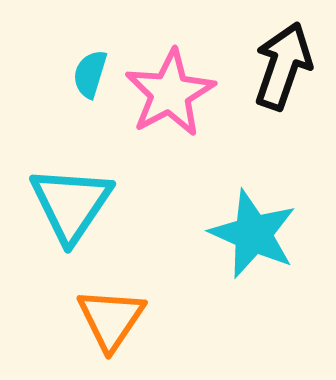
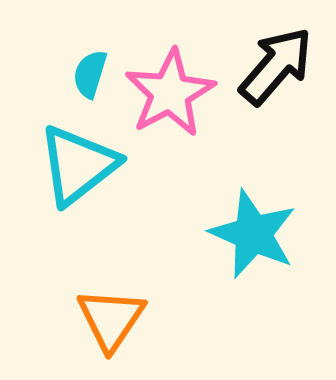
black arrow: moved 7 px left; rotated 22 degrees clockwise
cyan triangle: moved 7 px right, 39 px up; rotated 18 degrees clockwise
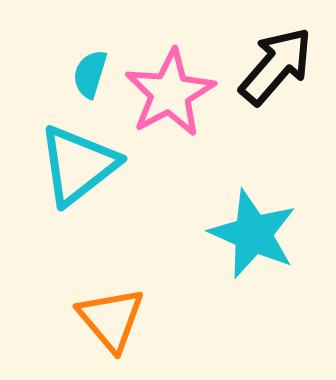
orange triangle: rotated 14 degrees counterclockwise
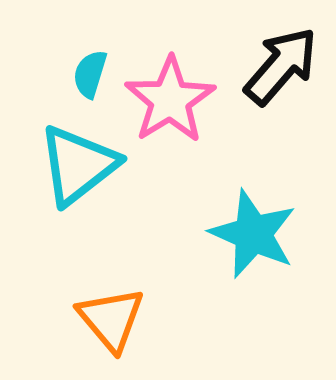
black arrow: moved 5 px right
pink star: moved 7 px down; rotated 4 degrees counterclockwise
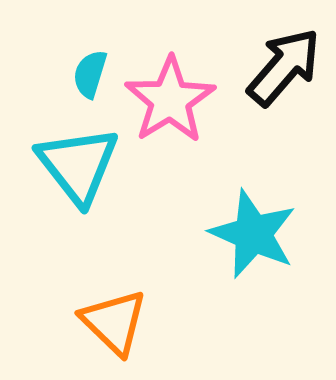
black arrow: moved 3 px right, 1 px down
cyan triangle: rotated 30 degrees counterclockwise
orange triangle: moved 3 px right, 3 px down; rotated 6 degrees counterclockwise
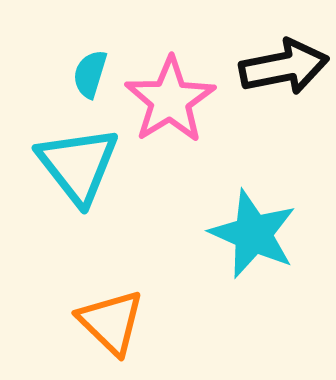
black arrow: rotated 38 degrees clockwise
orange triangle: moved 3 px left
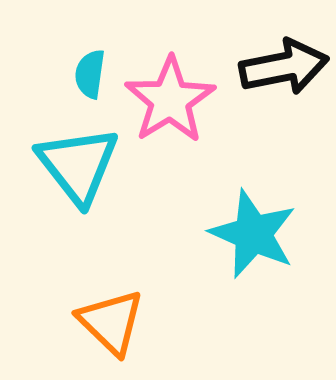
cyan semicircle: rotated 9 degrees counterclockwise
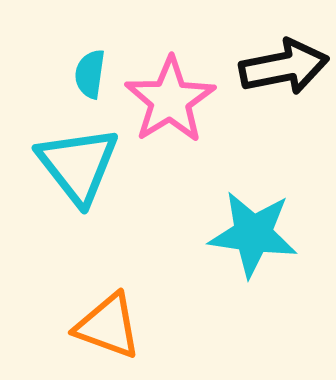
cyan star: rotated 16 degrees counterclockwise
orange triangle: moved 3 px left, 4 px down; rotated 24 degrees counterclockwise
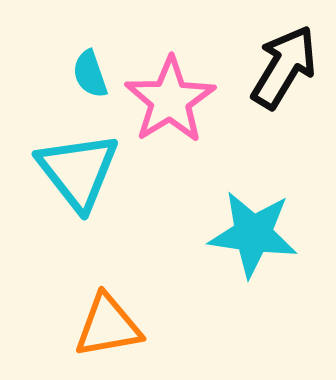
black arrow: rotated 48 degrees counterclockwise
cyan semicircle: rotated 27 degrees counterclockwise
cyan triangle: moved 6 px down
orange triangle: rotated 30 degrees counterclockwise
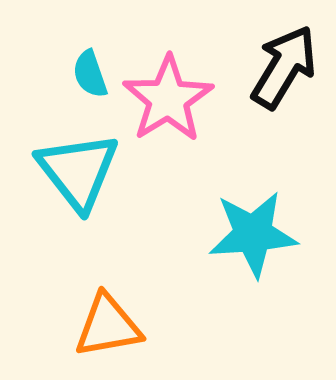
pink star: moved 2 px left, 1 px up
cyan star: rotated 12 degrees counterclockwise
